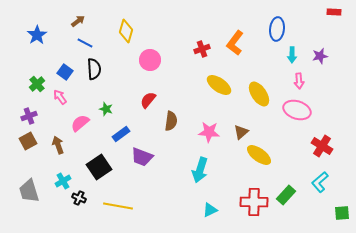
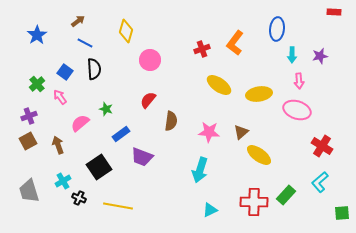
yellow ellipse at (259, 94): rotated 65 degrees counterclockwise
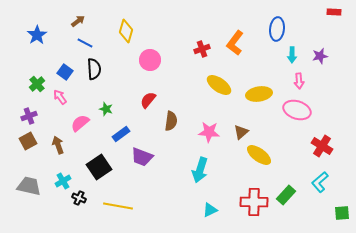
gray trapezoid at (29, 191): moved 5 px up; rotated 120 degrees clockwise
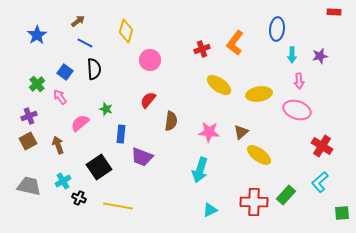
blue rectangle at (121, 134): rotated 48 degrees counterclockwise
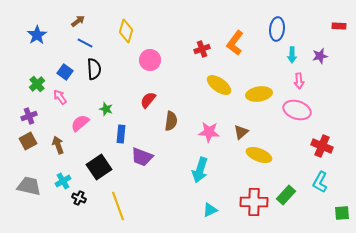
red rectangle at (334, 12): moved 5 px right, 14 px down
red cross at (322, 146): rotated 10 degrees counterclockwise
yellow ellipse at (259, 155): rotated 15 degrees counterclockwise
cyan L-shape at (320, 182): rotated 20 degrees counterclockwise
yellow line at (118, 206): rotated 60 degrees clockwise
